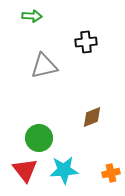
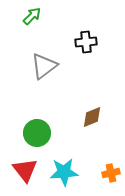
green arrow: rotated 48 degrees counterclockwise
gray triangle: rotated 24 degrees counterclockwise
green circle: moved 2 px left, 5 px up
cyan star: moved 2 px down
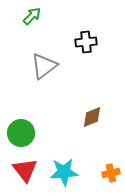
green circle: moved 16 px left
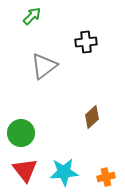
brown diamond: rotated 20 degrees counterclockwise
orange cross: moved 5 px left, 4 px down
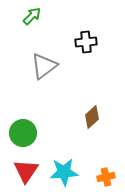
green circle: moved 2 px right
red triangle: moved 1 px right, 1 px down; rotated 12 degrees clockwise
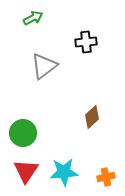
green arrow: moved 1 px right, 2 px down; rotated 18 degrees clockwise
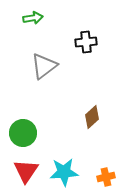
green arrow: rotated 18 degrees clockwise
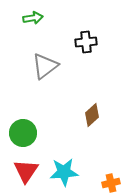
gray triangle: moved 1 px right
brown diamond: moved 2 px up
orange cross: moved 5 px right, 6 px down
